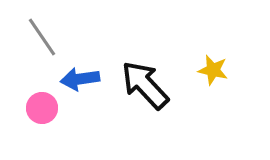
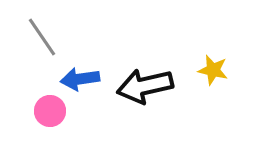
black arrow: moved 1 px down; rotated 60 degrees counterclockwise
pink circle: moved 8 px right, 3 px down
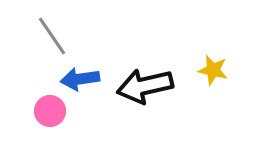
gray line: moved 10 px right, 1 px up
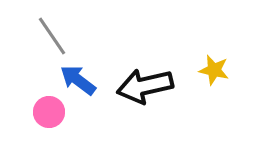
yellow star: moved 1 px right
blue arrow: moved 2 px left, 1 px down; rotated 45 degrees clockwise
pink circle: moved 1 px left, 1 px down
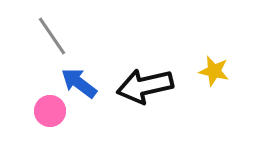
yellow star: moved 1 px down
blue arrow: moved 1 px right, 3 px down
pink circle: moved 1 px right, 1 px up
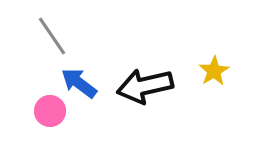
yellow star: rotated 28 degrees clockwise
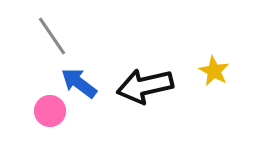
yellow star: rotated 12 degrees counterclockwise
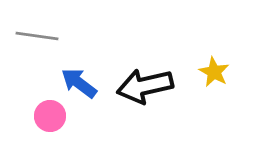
gray line: moved 15 px left; rotated 48 degrees counterclockwise
yellow star: moved 1 px down
pink circle: moved 5 px down
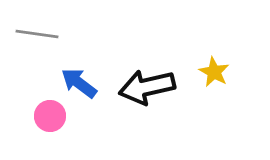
gray line: moved 2 px up
black arrow: moved 2 px right, 1 px down
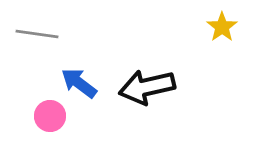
yellow star: moved 8 px right, 45 px up; rotated 8 degrees clockwise
